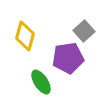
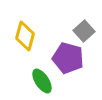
purple pentagon: rotated 24 degrees clockwise
green ellipse: moved 1 px right, 1 px up
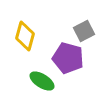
gray square: rotated 15 degrees clockwise
green ellipse: rotated 25 degrees counterclockwise
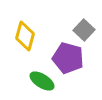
gray square: moved 1 px up; rotated 20 degrees counterclockwise
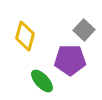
purple pentagon: moved 2 px right, 2 px down; rotated 16 degrees counterclockwise
green ellipse: rotated 15 degrees clockwise
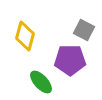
gray square: rotated 15 degrees counterclockwise
green ellipse: moved 1 px left, 1 px down
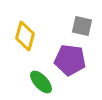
gray square: moved 2 px left, 4 px up; rotated 15 degrees counterclockwise
purple pentagon: rotated 8 degrees clockwise
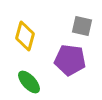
green ellipse: moved 12 px left
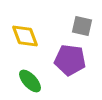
yellow diamond: rotated 36 degrees counterclockwise
green ellipse: moved 1 px right, 1 px up
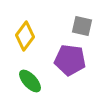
yellow diamond: rotated 56 degrees clockwise
